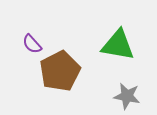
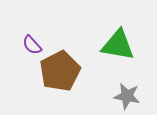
purple semicircle: moved 1 px down
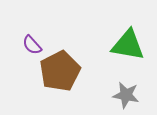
green triangle: moved 10 px right
gray star: moved 1 px left, 1 px up
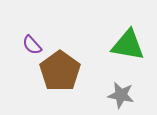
brown pentagon: rotated 9 degrees counterclockwise
gray star: moved 5 px left
